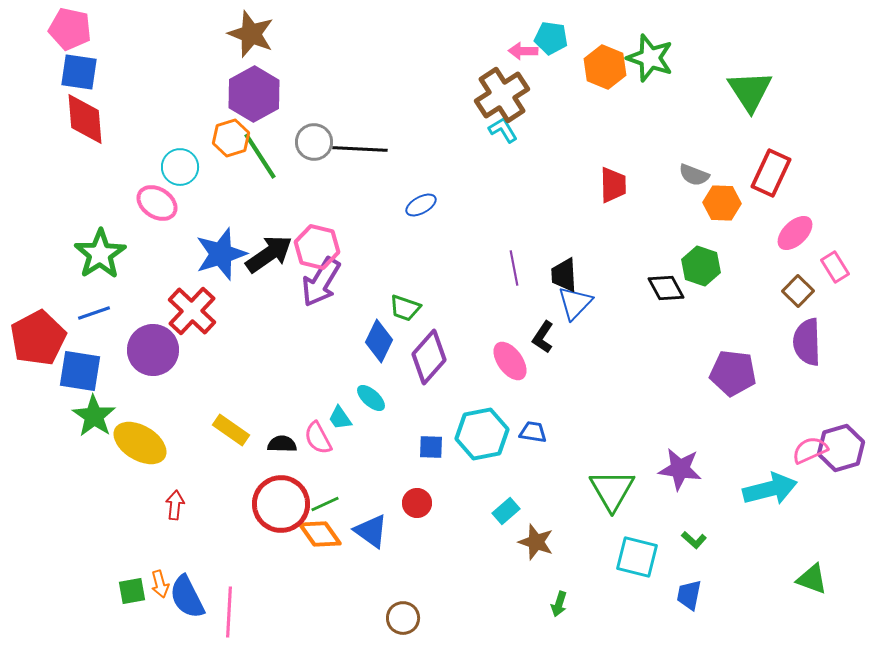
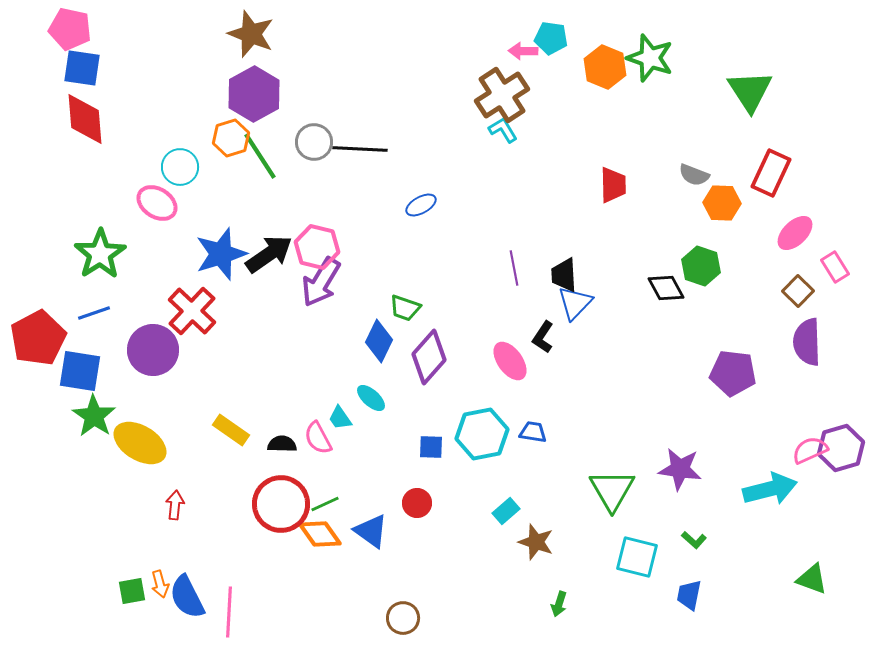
blue square at (79, 72): moved 3 px right, 4 px up
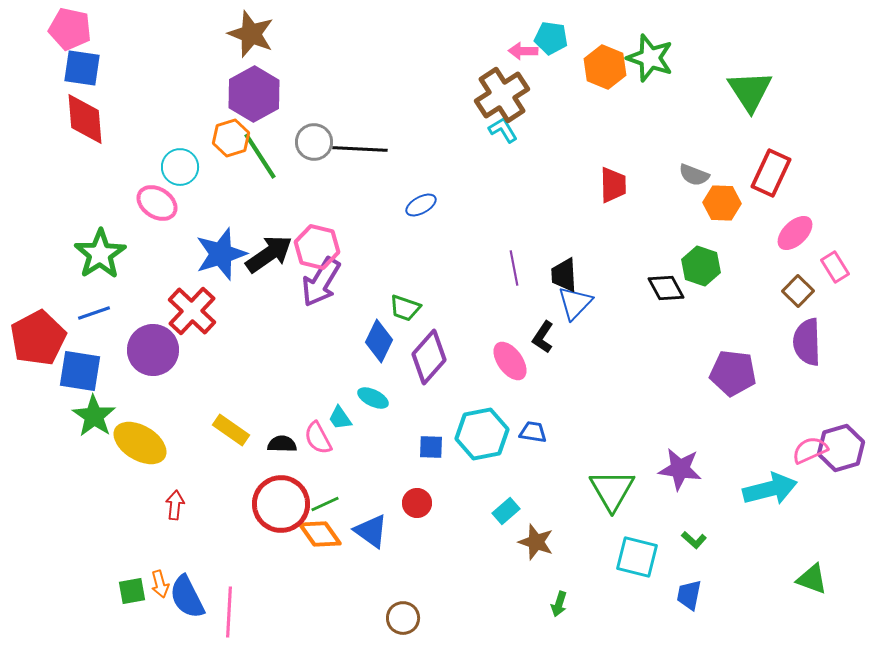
cyan ellipse at (371, 398): moved 2 px right; rotated 16 degrees counterclockwise
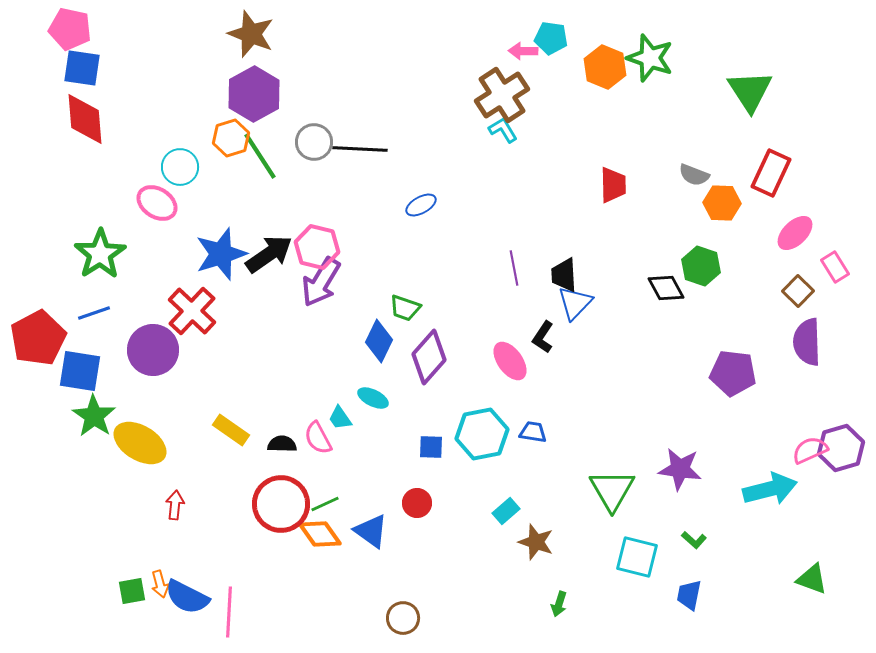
blue semicircle at (187, 597): rotated 36 degrees counterclockwise
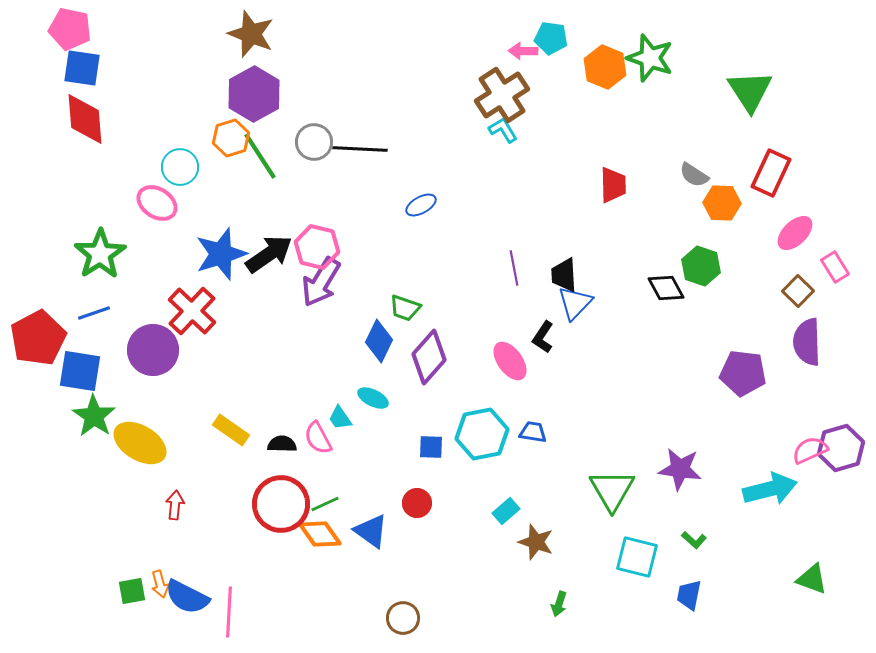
gray semicircle at (694, 175): rotated 12 degrees clockwise
purple pentagon at (733, 373): moved 10 px right
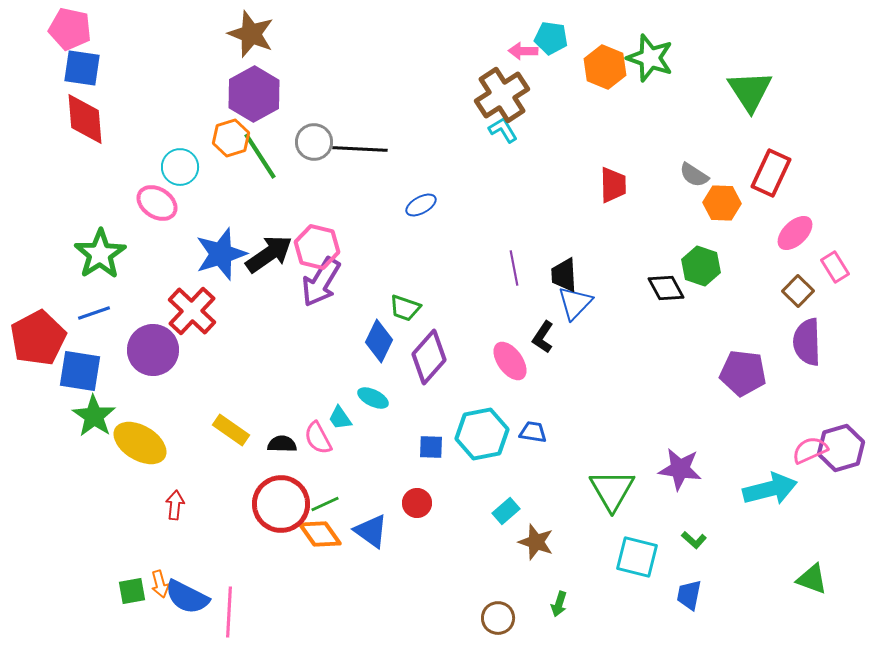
brown circle at (403, 618): moved 95 px right
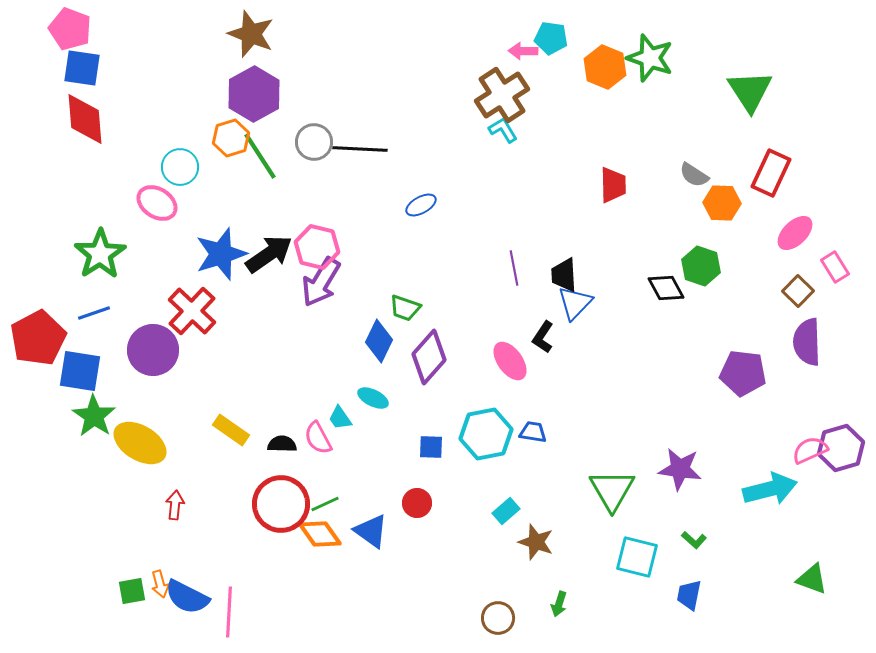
pink pentagon at (70, 29): rotated 9 degrees clockwise
cyan hexagon at (482, 434): moved 4 px right
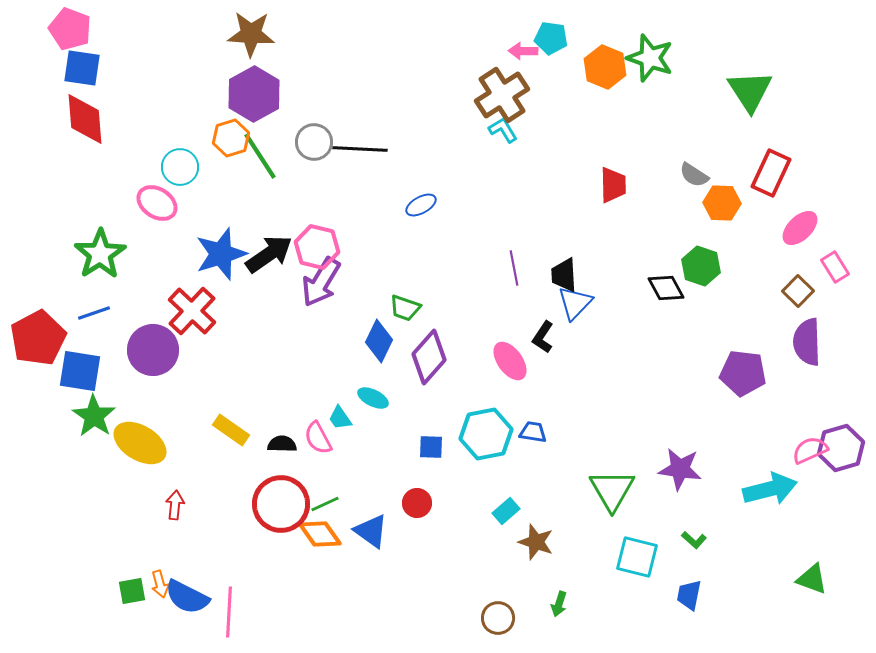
brown star at (251, 34): rotated 18 degrees counterclockwise
pink ellipse at (795, 233): moved 5 px right, 5 px up
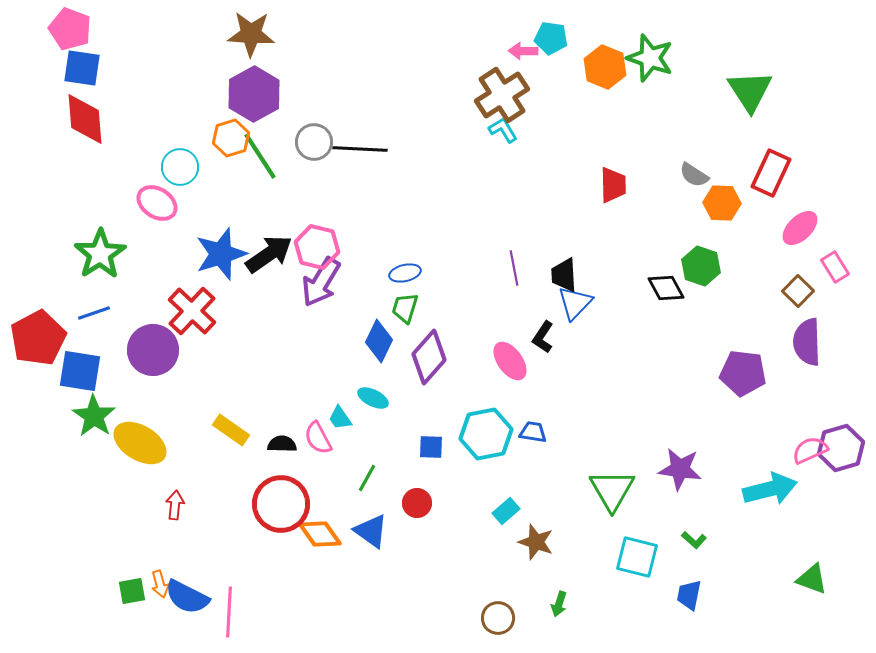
blue ellipse at (421, 205): moved 16 px left, 68 px down; rotated 16 degrees clockwise
green trapezoid at (405, 308): rotated 88 degrees clockwise
green line at (325, 504): moved 42 px right, 26 px up; rotated 36 degrees counterclockwise
